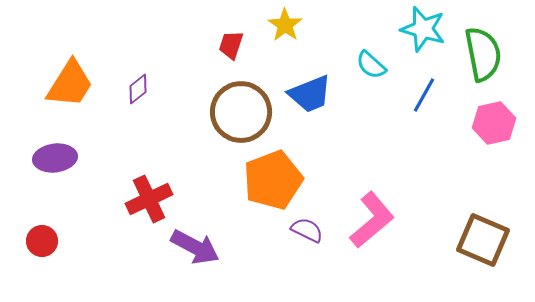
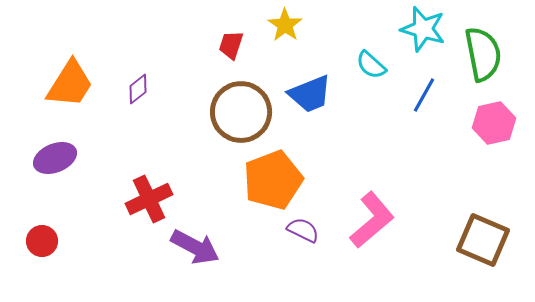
purple ellipse: rotated 15 degrees counterclockwise
purple semicircle: moved 4 px left
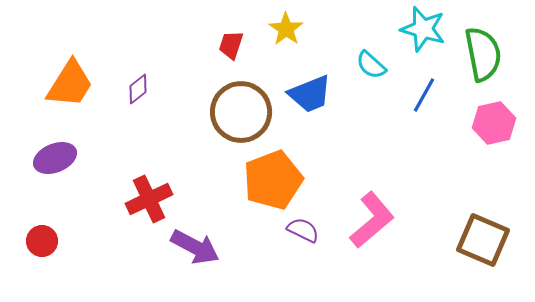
yellow star: moved 1 px right, 4 px down
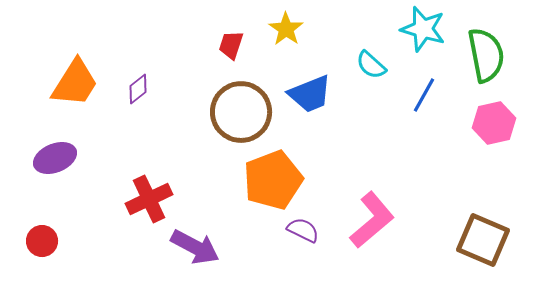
green semicircle: moved 3 px right, 1 px down
orange trapezoid: moved 5 px right, 1 px up
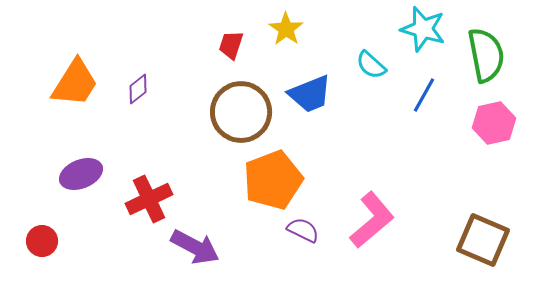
purple ellipse: moved 26 px right, 16 px down
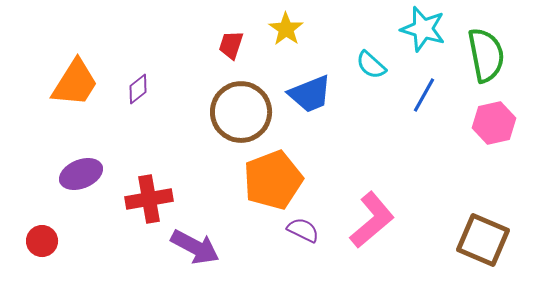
red cross: rotated 15 degrees clockwise
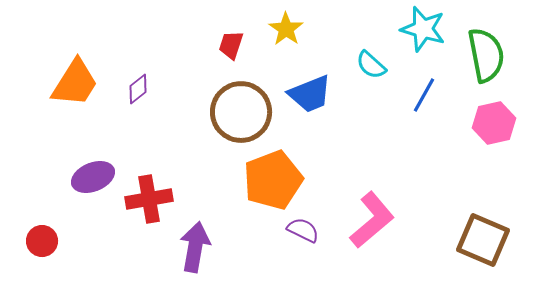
purple ellipse: moved 12 px right, 3 px down
purple arrow: rotated 108 degrees counterclockwise
